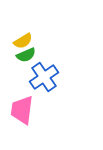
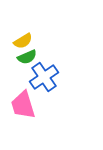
green semicircle: moved 1 px right, 2 px down
pink trapezoid: moved 1 px right, 5 px up; rotated 24 degrees counterclockwise
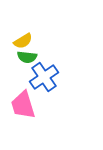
green semicircle: rotated 30 degrees clockwise
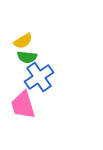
blue cross: moved 5 px left
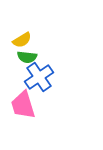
yellow semicircle: moved 1 px left, 1 px up
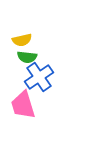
yellow semicircle: rotated 18 degrees clockwise
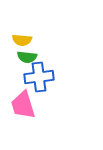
yellow semicircle: rotated 18 degrees clockwise
blue cross: rotated 28 degrees clockwise
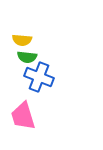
blue cross: rotated 28 degrees clockwise
pink trapezoid: moved 11 px down
